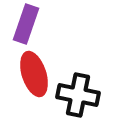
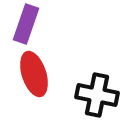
black cross: moved 19 px right
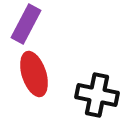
purple rectangle: rotated 9 degrees clockwise
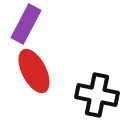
red ellipse: moved 3 px up; rotated 9 degrees counterclockwise
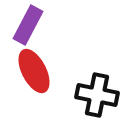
purple rectangle: moved 2 px right, 1 px down
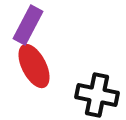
red ellipse: moved 5 px up
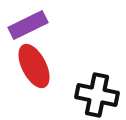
purple rectangle: rotated 36 degrees clockwise
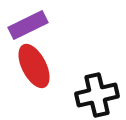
black cross: rotated 24 degrees counterclockwise
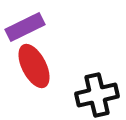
purple rectangle: moved 3 px left, 2 px down
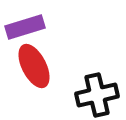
purple rectangle: rotated 9 degrees clockwise
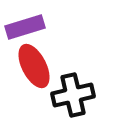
black cross: moved 24 px left
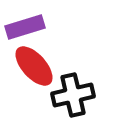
red ellipse: rotated 15 degrees counterclockwise
